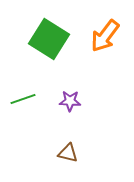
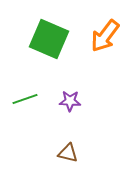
green square: rotated 9 degrees counterclockwise
green line: moved 2 px right
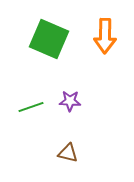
orange arrow: rotated 36 degrees counterclockwise
green line: moved 6 px right, 8 px down
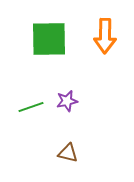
green square: rotated 24 degrees counterclockwise
purple star: moved 3 px left; rotated 15 degrees counterclockwise
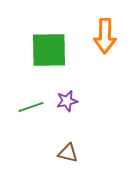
green square: moved 11 px down
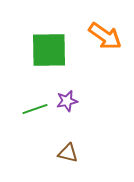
orange arrow: rotated 56 degrees counterclockwise
green line: moved 4 px right, 2 px down
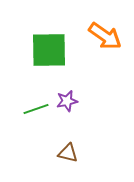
green line: moved 1 px right
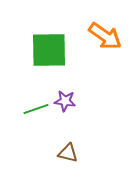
purple star: moved 2 px left; rotated 20 degrees clockwise
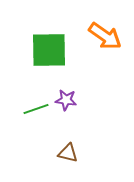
purple star: moved 1 px right, 1 px up
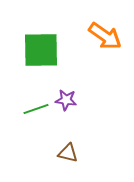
green square: moved 8 px left
